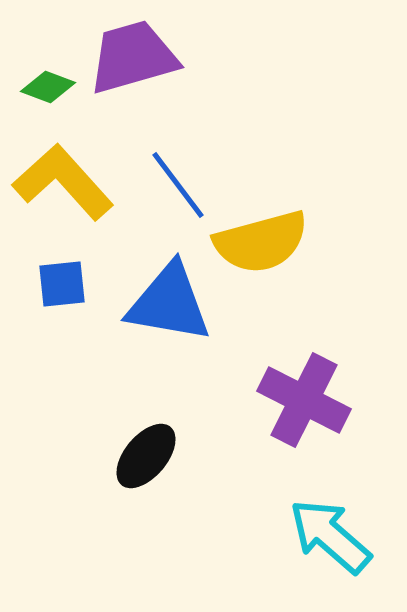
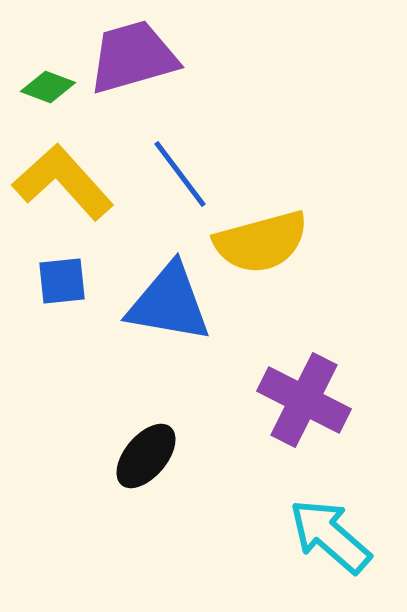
blue line: moved 2 px right, 11 px up
blue square: moved 3 px up
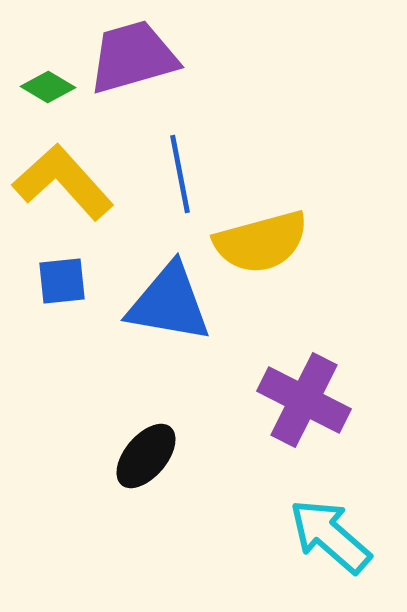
green diamond: rotated 10 degrees clockwise
blue line: rotated 26 degrees clockwise
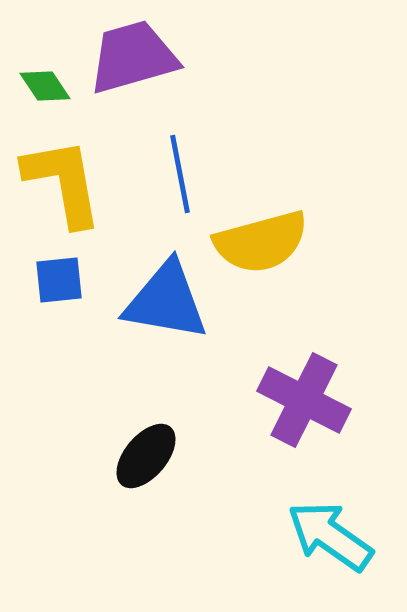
green diamond: moved 3 px left, 1 px up; rotated 26 degrees clockwise
yellow L-shape: rotated 32 degrees clockwise
blue square: moved 3 px left, 1 px up
blue triangle: moved 3 px left, 2 px up
cyan arrow: rotated 6 degrees counterclockwise
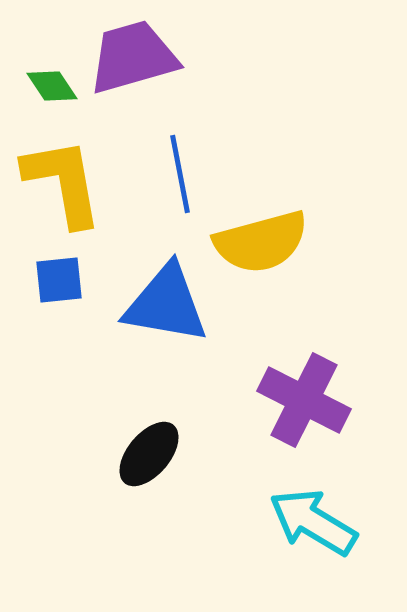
green diamond: moved 7 px right
blue triangle: moved 3 px down
black ellipse: moved 3 px right, 2 px up
cyan arrow: moved 17 px left, 14 px up; rotated 4 degrees counterclockwise
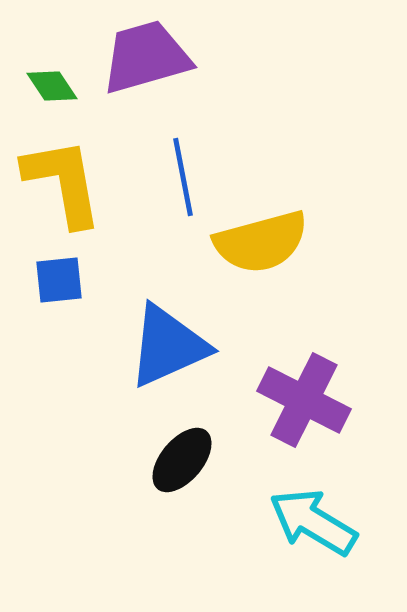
purple trapezoid: moved 13 px right
blue line: moved 3 px right, 3 px down
blue triangle: moved 2 px right, 42 px down; rotated 34 degrees counterclockwise
black ellipse: moved 33 px right, 6 px down
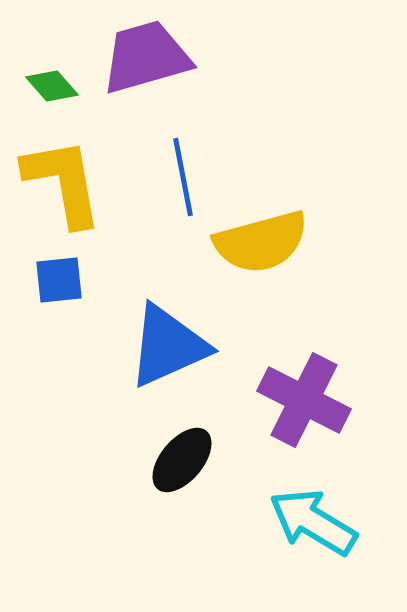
green diamond: rotated 8 degrees counterclockwise
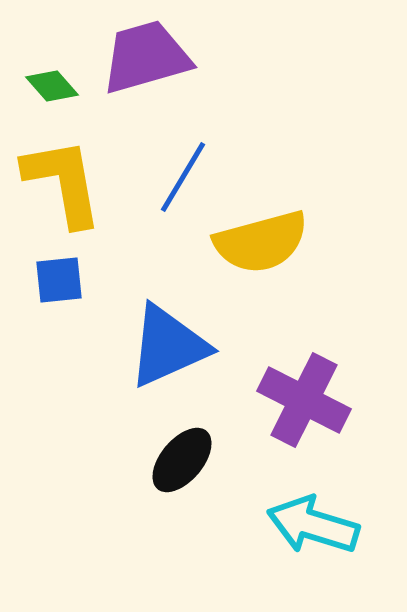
blue line: rotated 42 degrees clockwise
cyan arrow: moved 3 px down; rotated 14 degrees counterclockwise
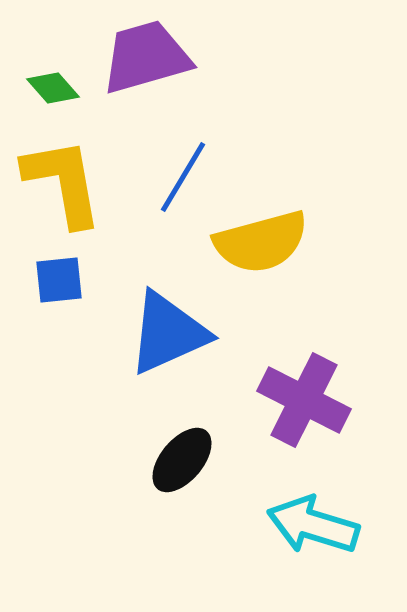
green diamond: moved 1 px right, 2 px down
blue triangle: moved 13 px up
